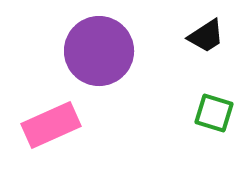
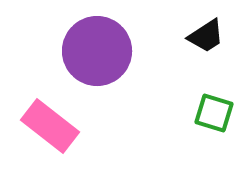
purple circle: moved 2 px left
pink rectangle: moved 1 px left, 1 px down; rotated 62 degrees clockwise
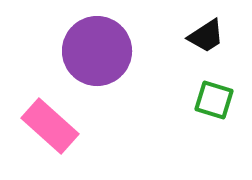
green square: moved 13 px up
pink rectangle: rotated 4 degrees clockwise
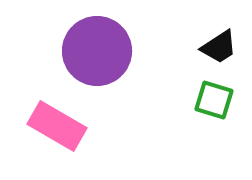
black trapezoid: moved 13 px right, 11 px down
pink rectangle: moved 7 px right; rotated 12 degrees counterclockwise
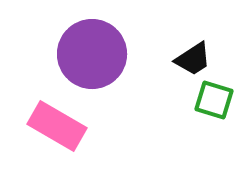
black trapezoid: moved 26 px left, 12 px down
purple circle: moved 5 px left, 3 px down
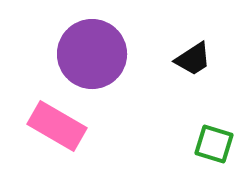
green square: moved 44 px down
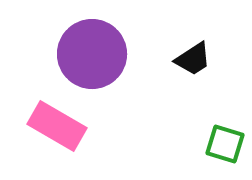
green square: moved 11 px right
